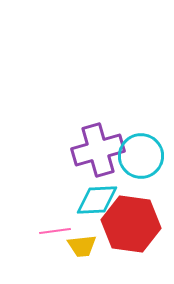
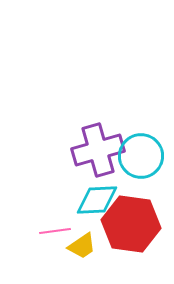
yellow trapezoid: rotated 28 degrees counterclockwise
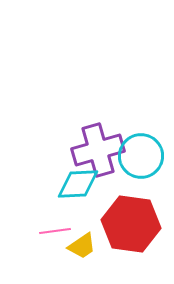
cyan diamond: moved 19 px left, 16 px up
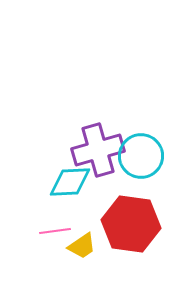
cyan diamond: moved 8 px left, 2 px up
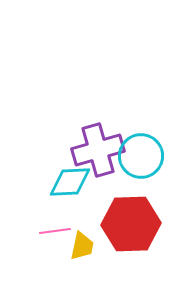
red hexagon: rotated 10 degrees counterclockwise
yellow trapezoid: rotated 44 degrees counterclockwise
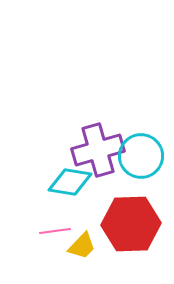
cyan diamond: rotated 12 degrees clockwise
yellow trapezoid: rotated 32 degrees clockwise
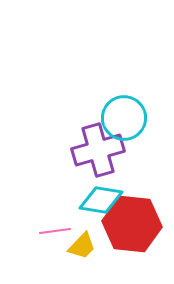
cyan circle: moved 17 px left, 38 px up
cyan diamond: moved 31 px right, 18 px down
red hexagon: moved 1 px right; rotated 8 degrees clockwise
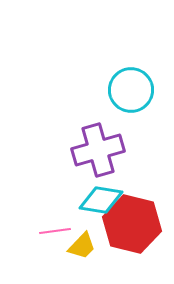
cyan circle: moved 7 px right, 28 px up
red hexagon: rotated 8 degrees clockwise
